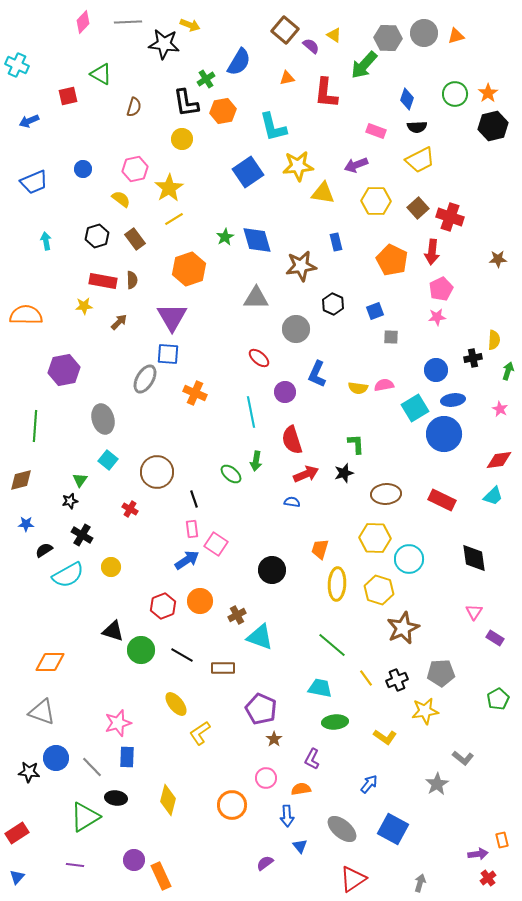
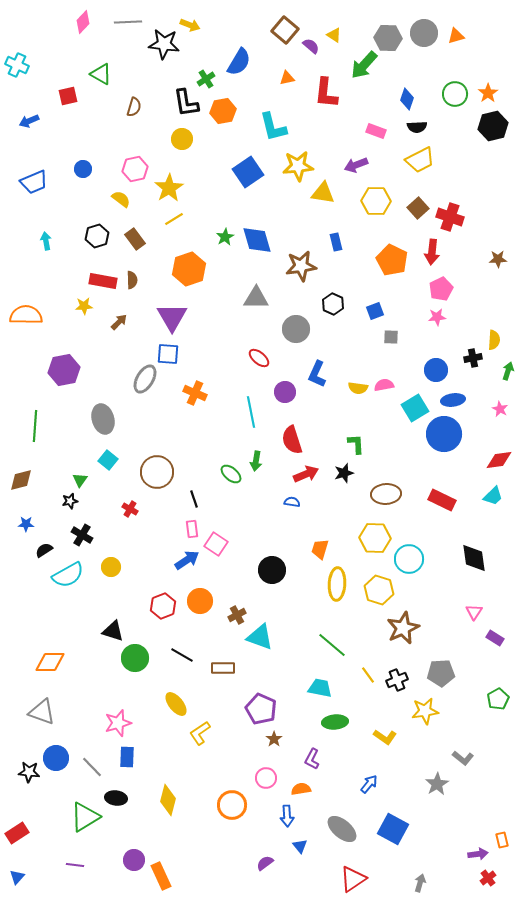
green circle at (141, 650): moved 6 px left, 8 px down
yellow line at (366, 678): moved 2 px right, 3 px up
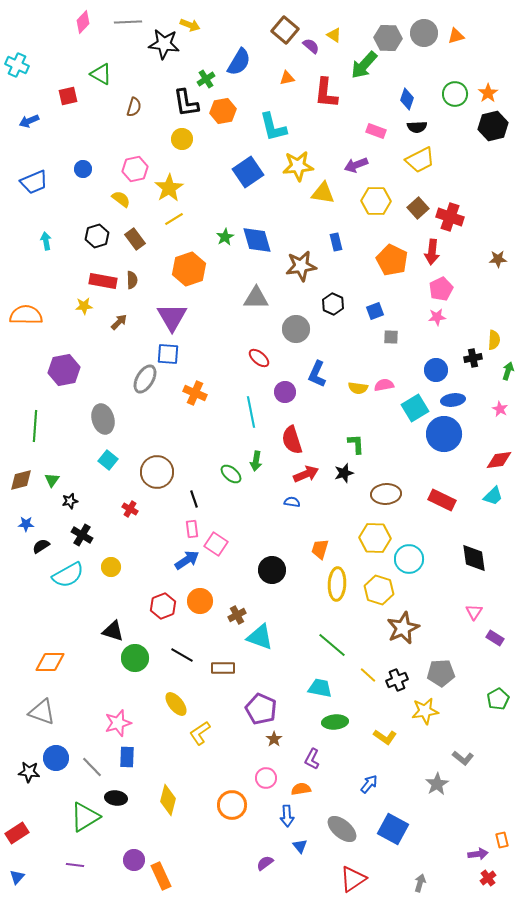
green triangle at (80, 480): moved 28 px left
black semicircle at (44, 550): moved 3 px left, 4 px up
yellow line at (368, 675): rotated 12 degrees counterclockwise
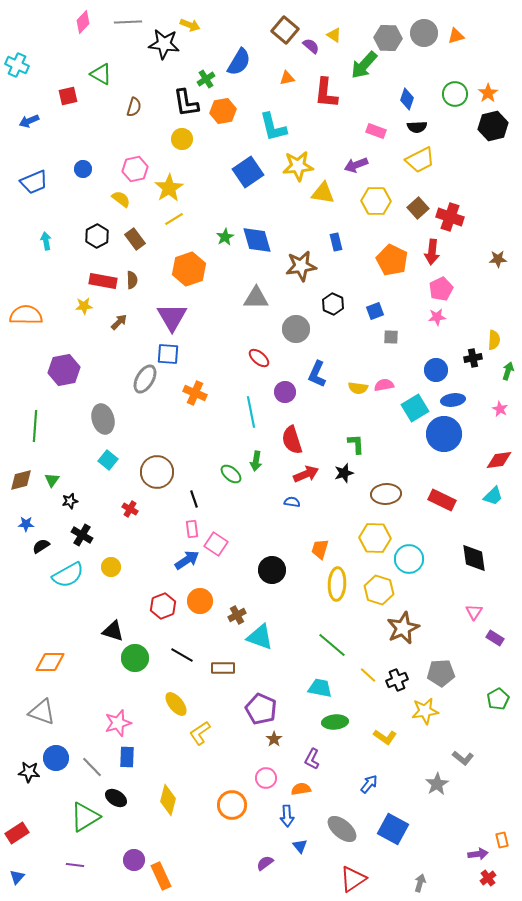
black hexagon at (97, 236): rotated 10 degrees counterclockwise
black ellipse at (116, 798): rotated 25 degrees clockwise
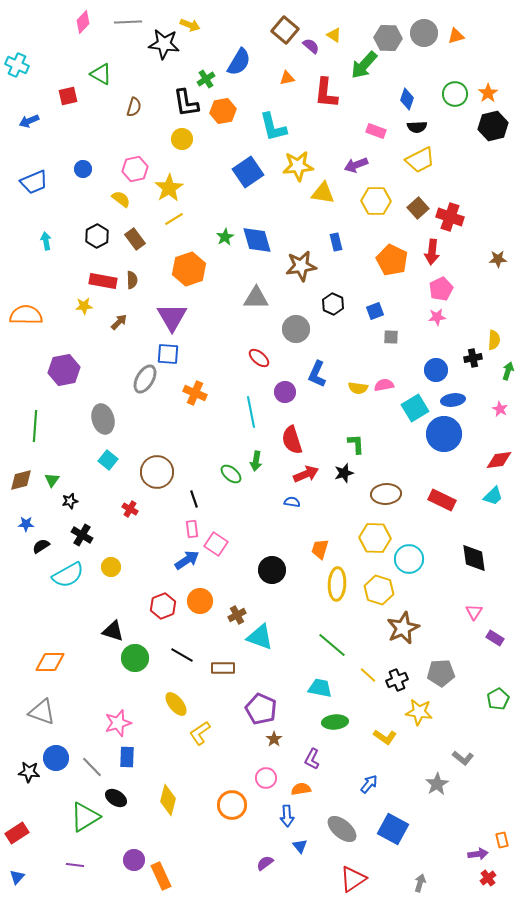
yellow star at (425, 711): moved 6 px left, 1 px down; rotated 16 degrees clockwise
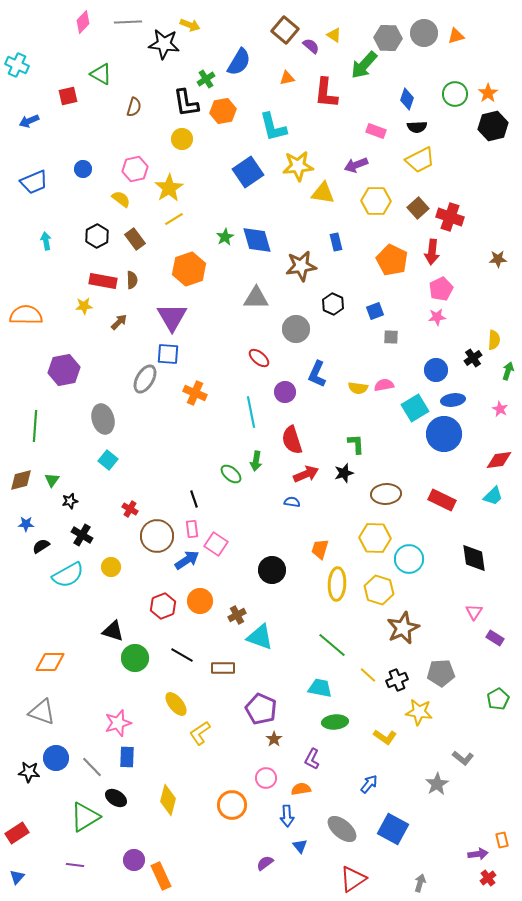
black cross at (473, 358): rotated 24 degrees counterclockwise
brown circle at (157, 472): moved 64 px down
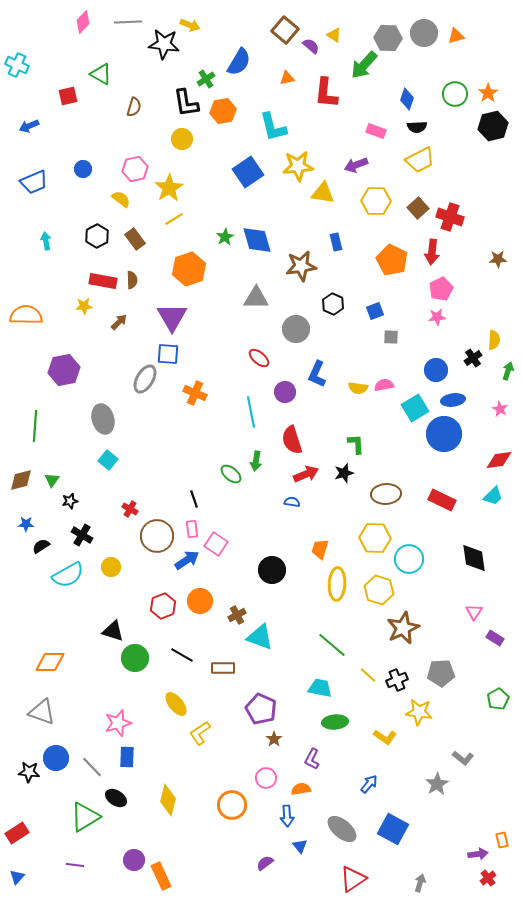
blue arrow at (29, 121): moved 5 px down
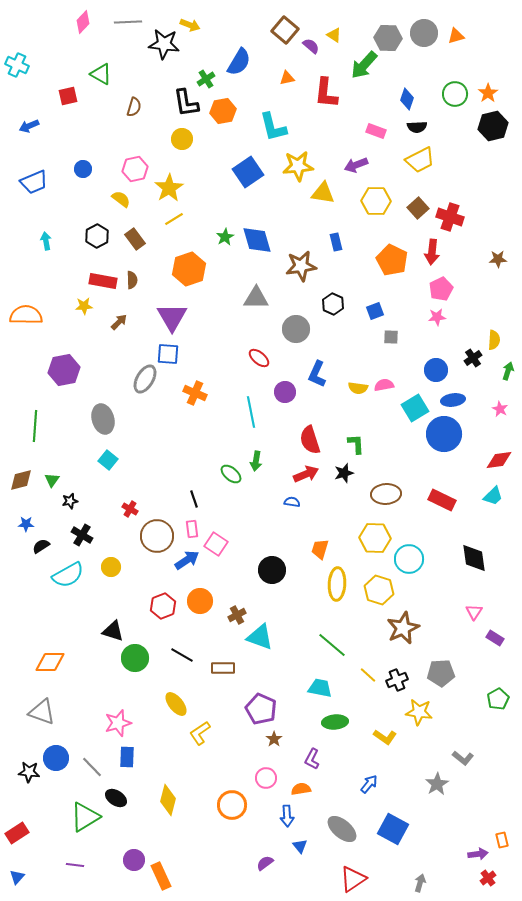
red semicircle at (292, 440): moved 18 px right
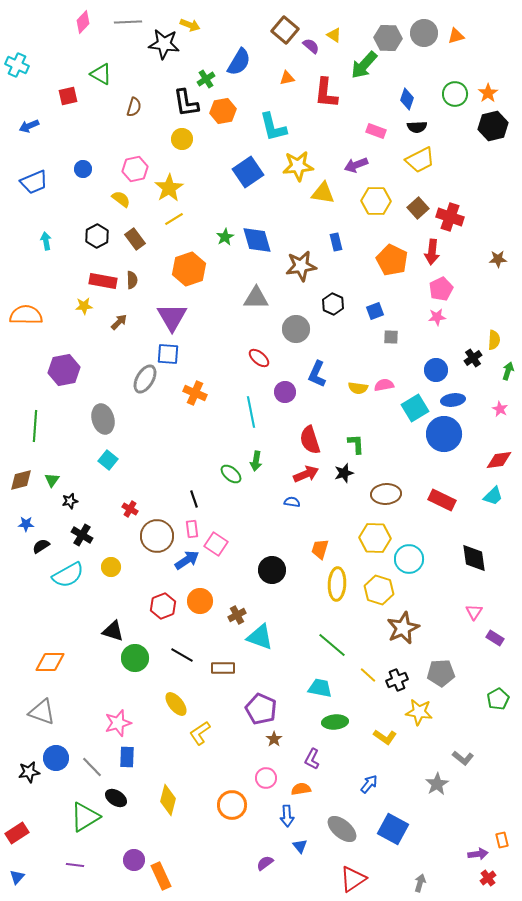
black star at (29, 772): rotated 15 degrees counterclockwise
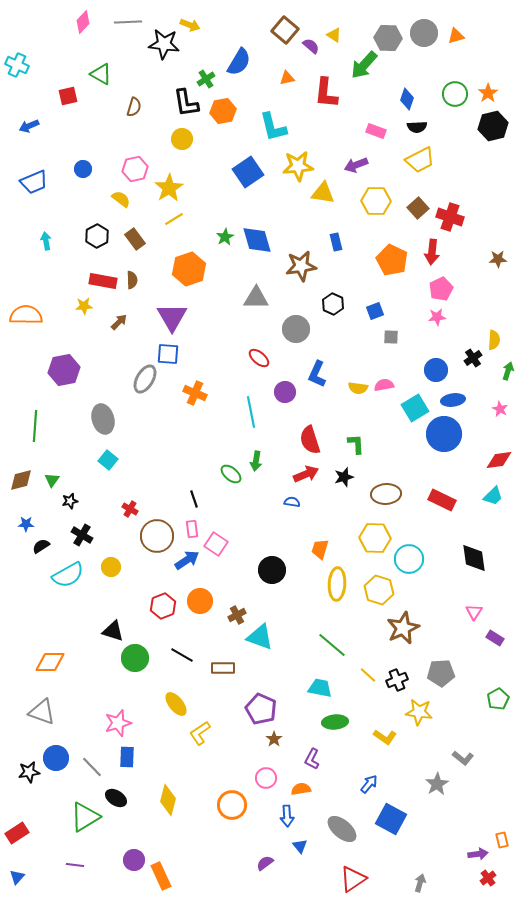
black star at (344, 473): moved 4 px down
blue square at (393, 829): moved 2 px left, 10 px up
